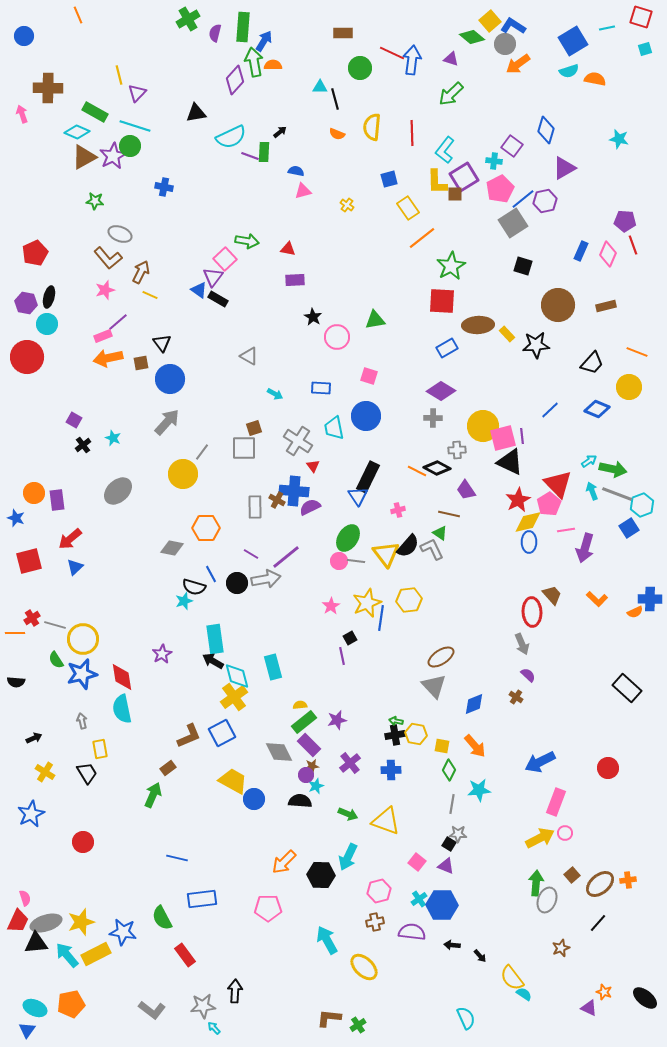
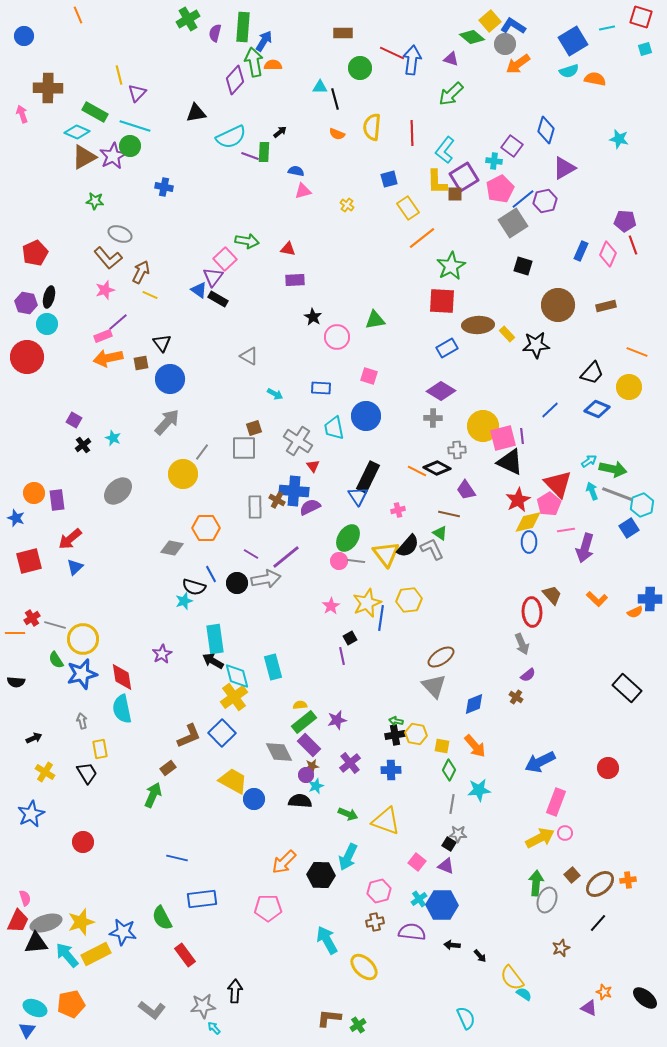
black trapezoid at (592, 363): moved 10 px down
purple semicircle at (528, 675): rotated 98 degrees clockwise
blue square at (222, 733): rotated 16 degrees counterclockwise
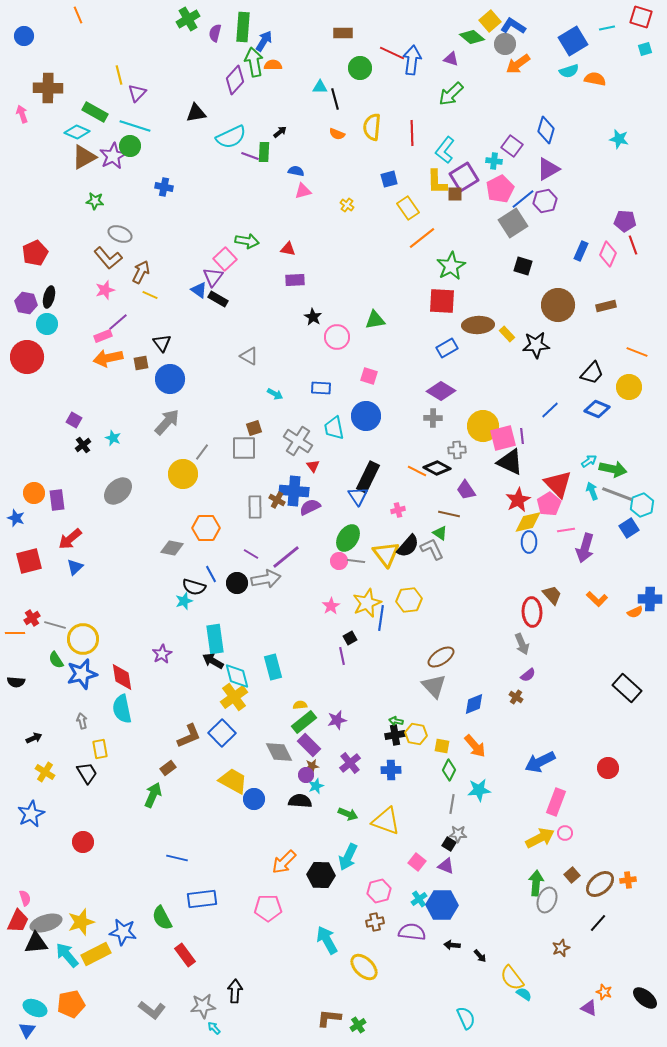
purple triangle at (564, 168): moved 16 px left, 1 px down
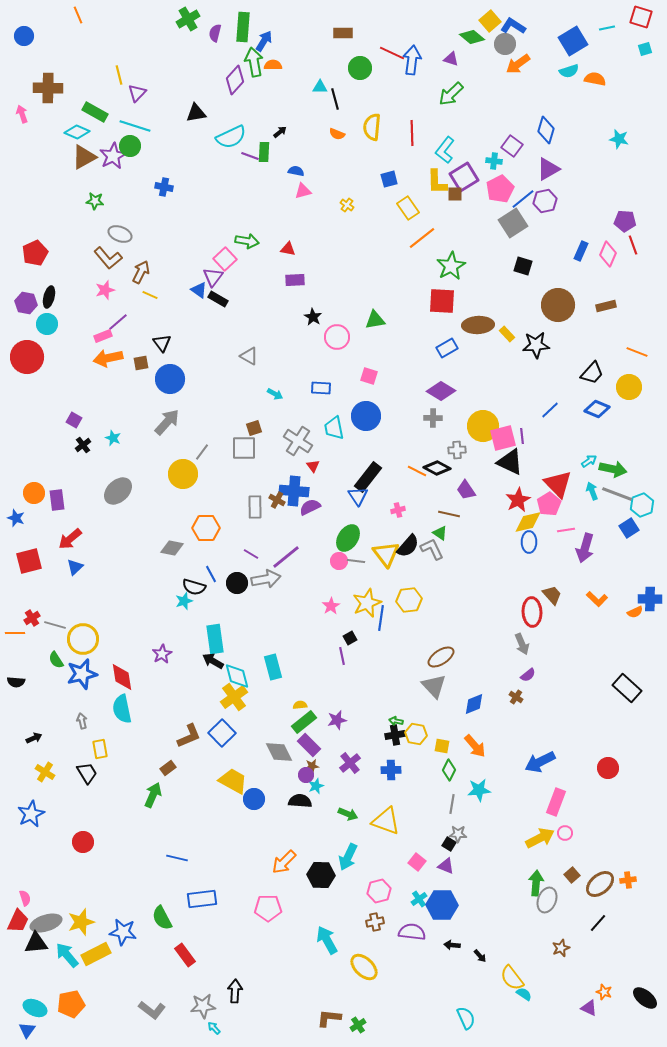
black rectangle at (368, 477): rotated 12 degrees clockwise
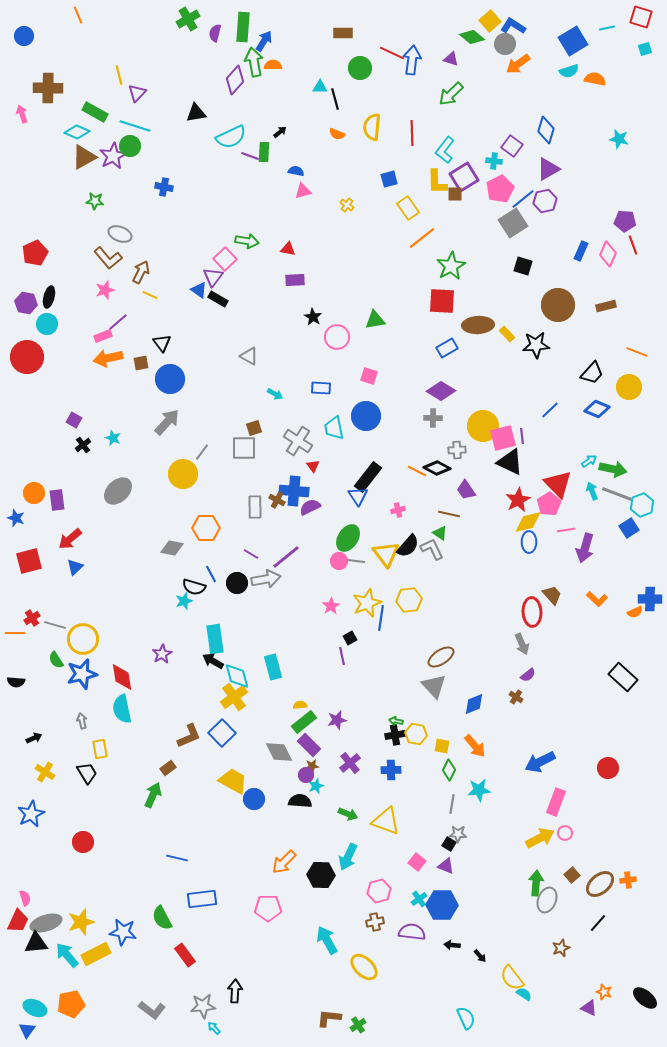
black rectangle at (627, 688): moved 4 px left, 11 px up
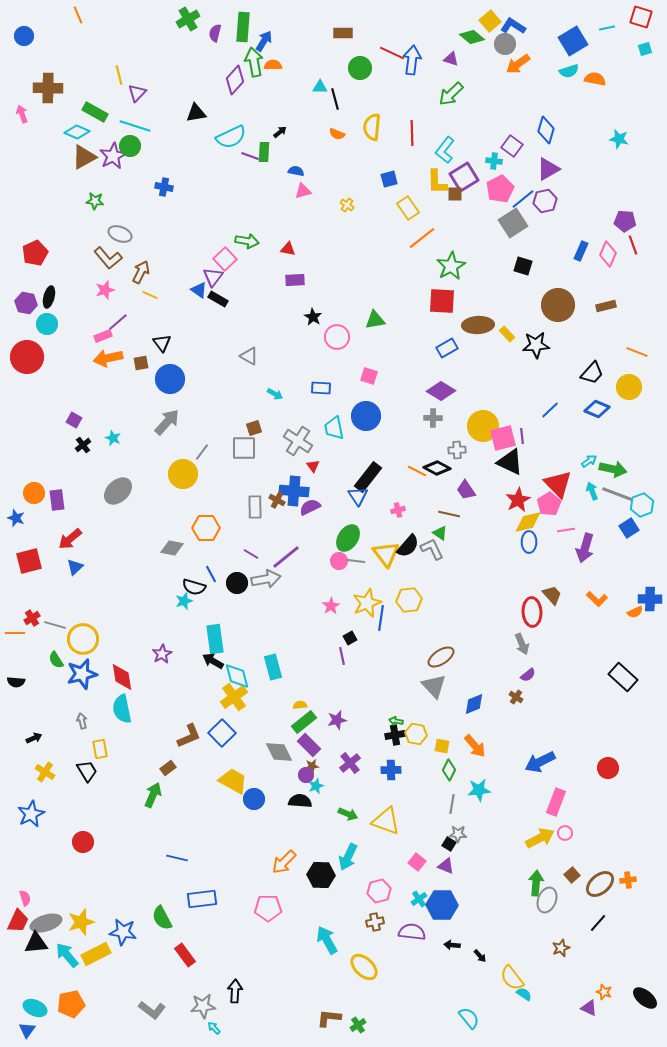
black trapezoid at (87, 773): moved 2 px up
cyan semicircle at (466, 1018): moved 3 px right; rotated 15 degrees counterclockwise
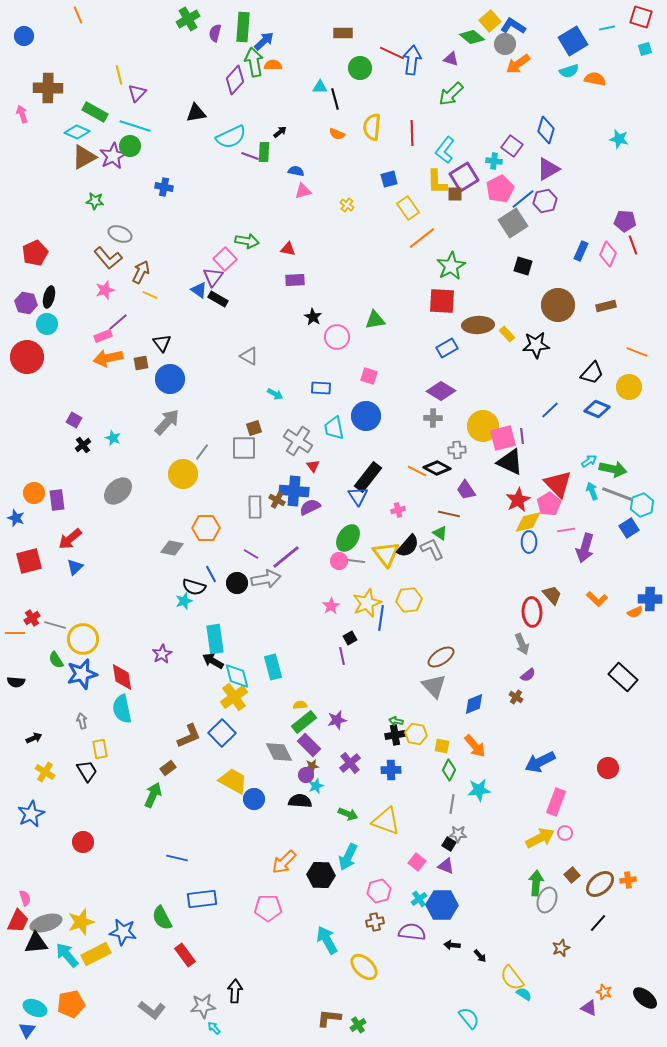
blue arrow at (264, 41): rotated 15 degrees clockwise
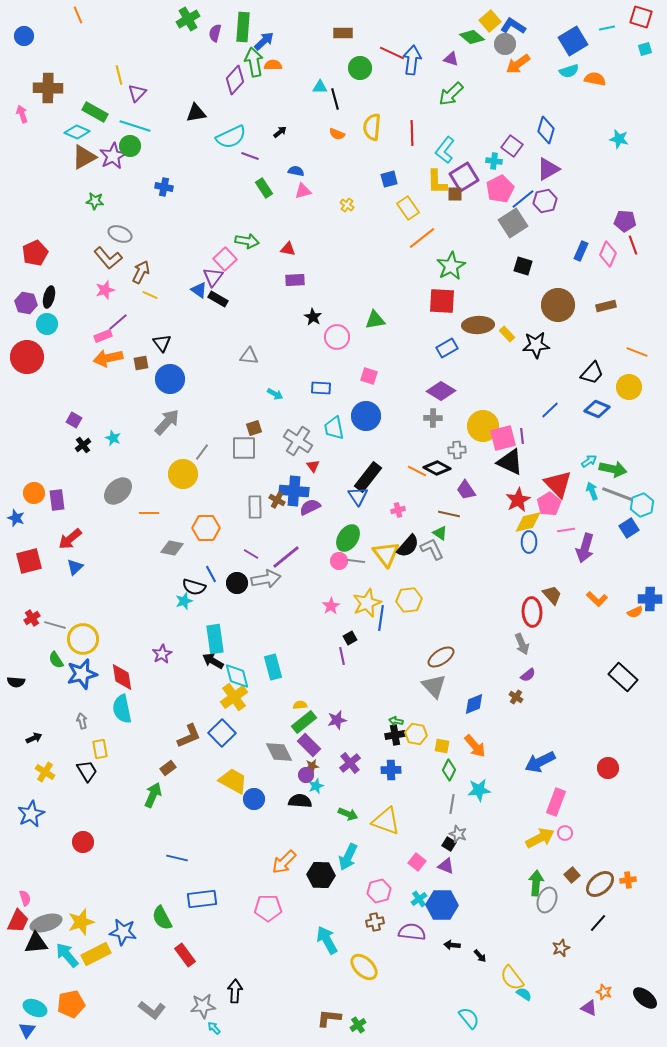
green rectangle at (264, 152): moved 36 px down; rotated 36 degrees counterclockwise
gray triangle at (249, 356): rotated 24 degrees counterclockwise
orange line at (15, 633): moved 134 px right, 120 px up
gray star at (458, 834): rotated 18 degrees clockwise
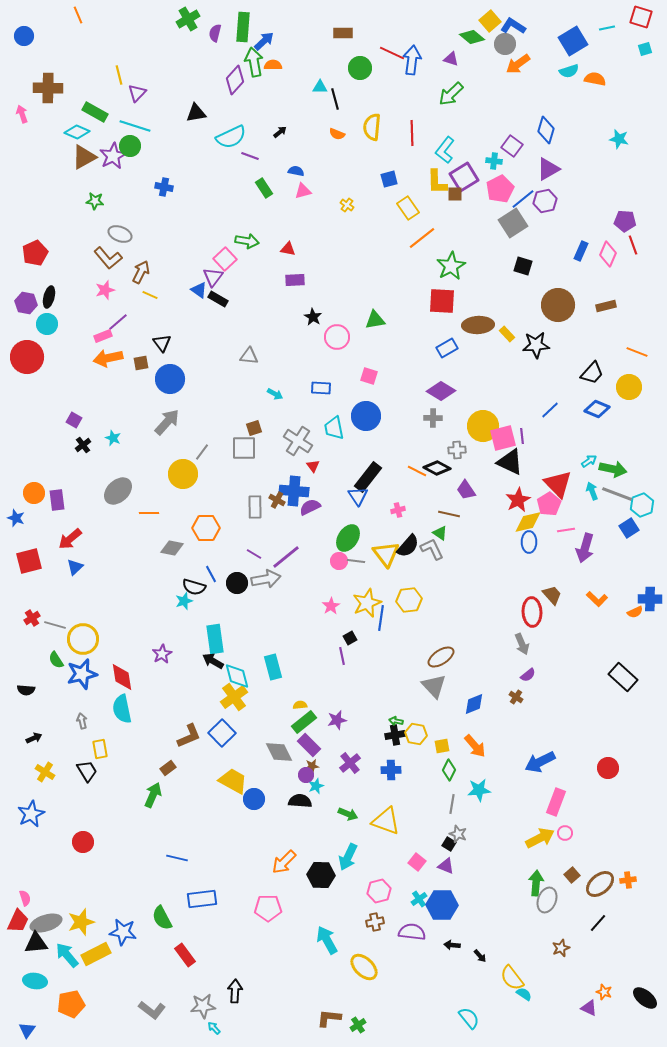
purple line at (251, 554): moved 3 px right
black semicircle at (16, 682): moved 10 px right, 8 px down
yellow square at (442, 746): rotated 21 degrees counterclockwise
cyan ellipse at (35, 1008): moved 27 px up; rotated 15 degrees counterclockwise
